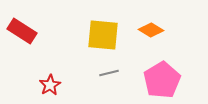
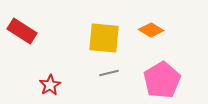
yellow square: moved 1 px right, 3 px down
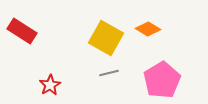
orange diamond: moved 3 px left, 1 px up
yellow square: moved 2 px right; rotated 24 degrees clockwise
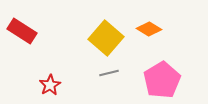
orange diamond: moved 1 px right
yellow square: rotated 12 degrees clockwise
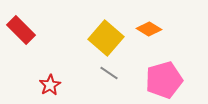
red rectangle: moved 1 px left, 1 px up; rotated 12 degrees clockwise
gray line: rotated 48 degrees clockwise
pink pentagon: moved 2 px right; rotated 15 degrees clockwise
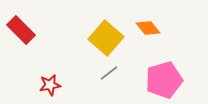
orange diamond: moved 1 px left, 1 px up; rotated 20 degrees clockwise
gray line: rotated 72 degrees counterclockwise
red star: rotated 20 degrees clockwise
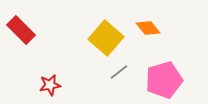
gray line: moved 10 px right, 1 px up
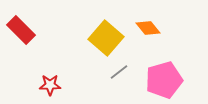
red star: rotated 10 degrees clockwise
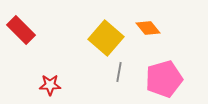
gray line: rotated 42 degrees counterclockwise
pink pentagon: moved 1 px up
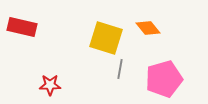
red rectangle: moved 1 px right, 3 px up; rotated 32 degrees counterclockwise
yellow square: rotated 24 degrees counterclockwise
gray line: moved 1 px right, 3 px up
